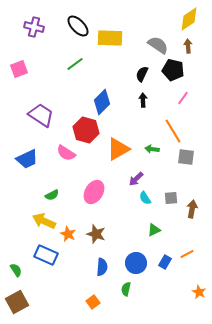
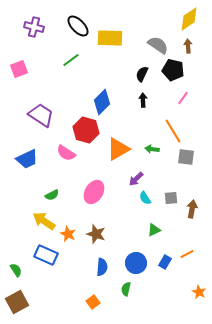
green line at (75, 64): moved 4 px left, 4 px up
yellow arrow at (44, 221): rotated 10 degrees clockwise
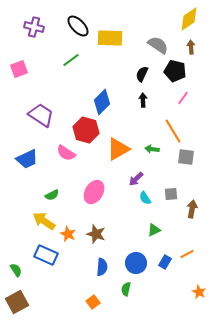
brown arrow at (188, 46): moved 3 px right, 1 px down
black pentagon at (173, 70): moved 2 px right, 1 px down
gray square at (171, 198): moved 4 px up
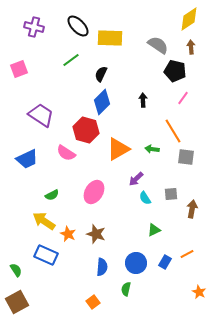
black semicircle at (142, 74): moved 41 px left
